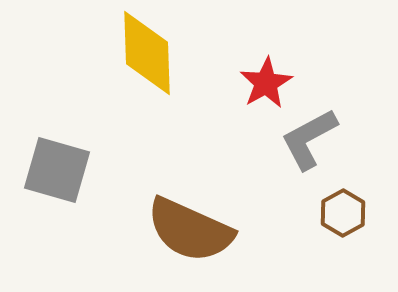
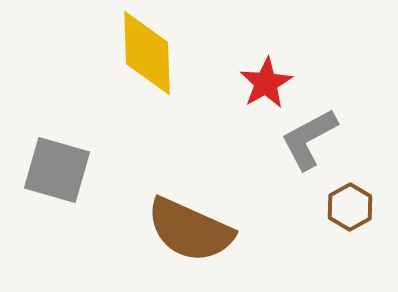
brown hexagon: moved 7 px right, 6 px up
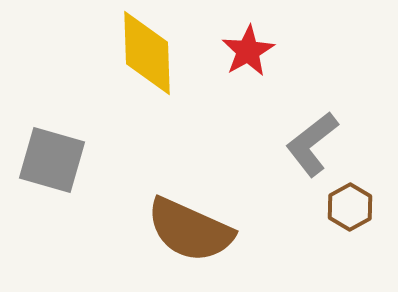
red star: moved 18 px left, 32 px up
gray L-shape: moved 3 px right, 5 px down; rotated 10 degrees counterclockwise
gray square: moved 5 px left, 10 px up
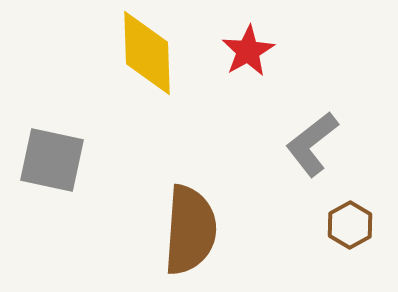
gray square: rotated 4 degrees counterclockwise
brown hexagon: moved 18 px down
brown semicircle: rotated 110 degrees counterclockwise
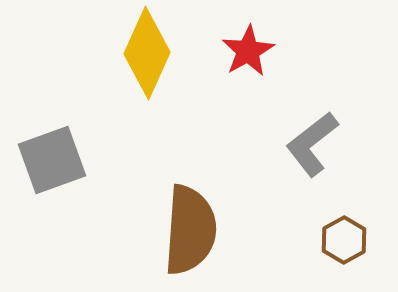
yellow diamond: rotated 26 degrees clockwise
gray square: rotated 32 degrees counterclockwise
brown hexagon: moved 6 px left, 15 px down
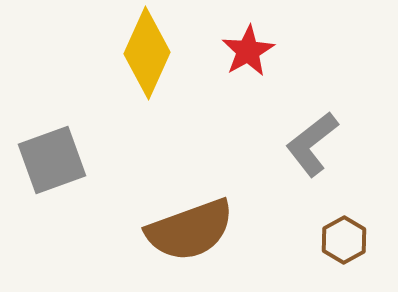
brown semicircle: rotated 66 degrees clockwise
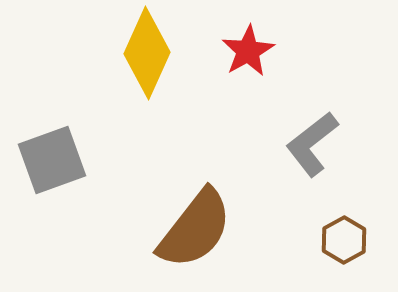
brown semicircle: moved 5 px right, 1 px up; rotated 32 degrees counterclockwise
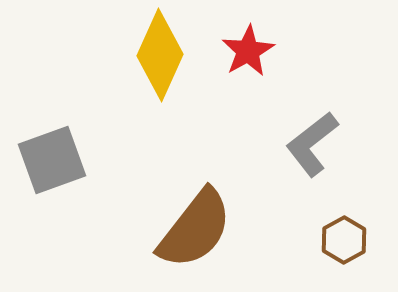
yellow diamond: moved 13 px right, 2 px down
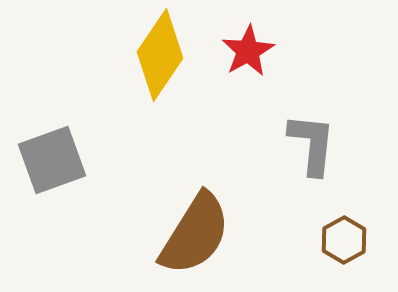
yellow diamond: rotated 10 degrees clockwise
gray L-shape: rotated 134 degrees clockwise
brown semicircle: moved 5 px down; rotated 6 degrees counterclockwise
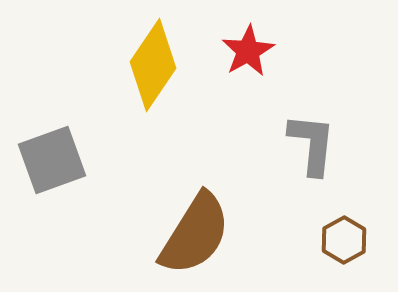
yellow diamond: moved 7 px left, 10 px down
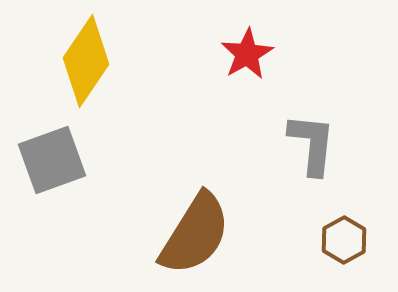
red star: moved 1 px left, 3 px down
yellow diamond: moved 67 px left, 4 px up
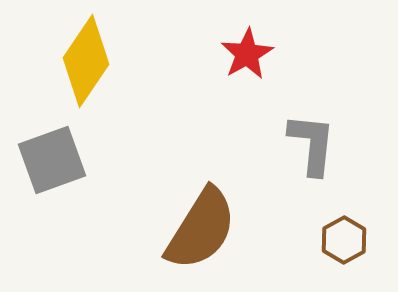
brown semicircle: moved 6 px right, 5 px up
